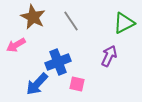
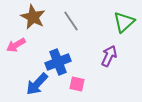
green triangle: moved 1 px up; rotated 15 degrees counterclockwise
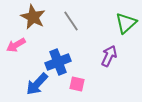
green triangle: moved 2 px right, 1 px down
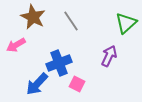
blue cross: moved 1 px right, 1 px down
pink square: rotated 14 degrees clockwise
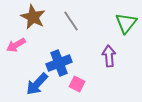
green triangle: rotated 10 degrees counterclockwise
purple arrow: rotated 30 degrees counterclockwise
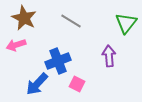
brown star: moved 9 px left, 1 px down
gray line: rotated 25 degrees counterclockwise
pink arrow: rotated 12 degrees clockwise
blue cross: moved 1 px left, 2 px up
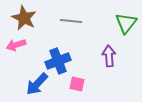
gray line: rotated 25 degrees counterclockwise
pink square: rotated 14 degrees counterclockwise
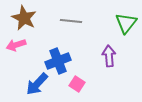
pink square: rotated 21 degrees clockwise
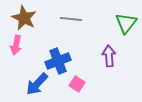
gray line: moved 2 px up
pink arrow: rotated 60 degrees counterclockwise
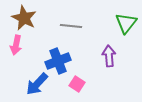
gray line: moved 7 px down
